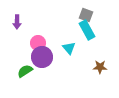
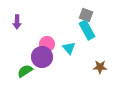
pink circle: moved 9 px right, 1 px down
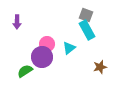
cyan triangle: rotated 32 degrees clockwise
brown star: rotated 16 degrees counterclockwise
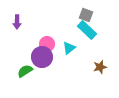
cyan rectangle: rotated 18 degrees counterclockwise
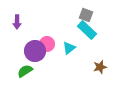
purple circle: moved 7 px left, 6 px up
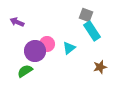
purple arrow: rotated 112 degrees clockwise
cyan rectangle: moved 5 px right, 1 px down; rotated 12 degrees clockwise
